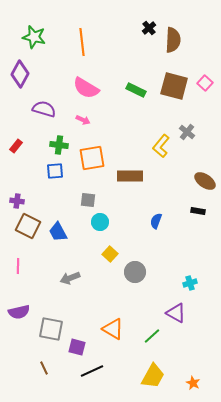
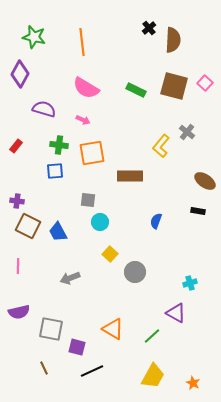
orange square at (92, 158): moved 5 px up
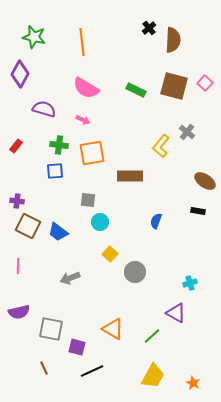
blue trapezoid at (58, 232): rotated 25 degrees counterclockwise
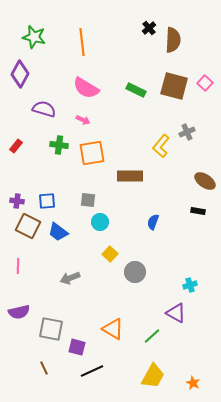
gray cross at (187, 132): rotated 28 degrees clockwise
blue square at (55, 171): moved 8 px left, 30 px down
blue semicircle at (156, 221): moved 3 px left, 1 px down
cyan cross at (190, 283): moved 2 px down
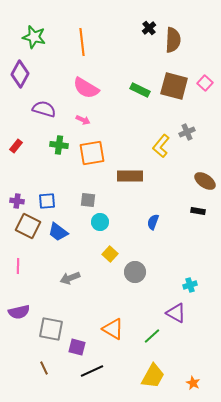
green rectangle at (136, 90): moved 4 px right
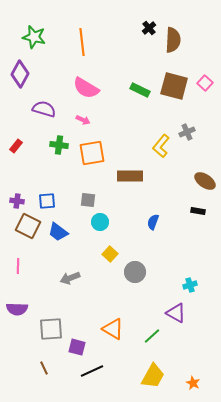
purple semicircle at (19, 312): moved 2 px left, 3 px up; rotated 15 degrees clockwise
gray square at (51, 329): rotated 15 degrees counterclockwise
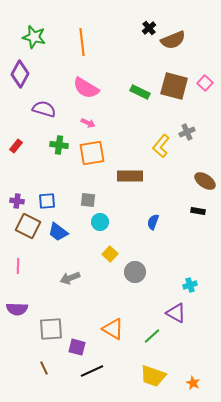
brown semicircle at (173, 40): rotated 65 degrees clockwise
green rectangle at (140, 90): moved 2 px down
pink arrow at (83, 120): moved 5 px right, 3 px down
yellow trapezoid at (153, 376): rotated 80 degrees clockwise
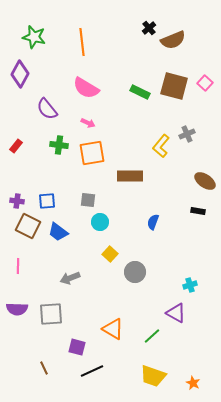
purple semicircle at (44, 109): moved 3 px right; rotated 145 degrees counterclockwise
gray cross at (187, 132): moved 2 px down
gray square at (51, 329): moved 15 px up
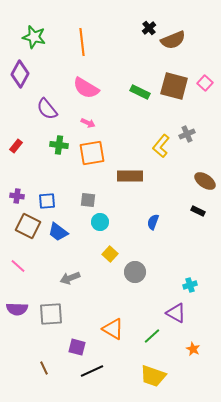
purple cross at (17, 201): moved 5 px up
black rectangle at (198, 211): rotated 16 degrees clockwise
pink line at (18, 266): rotated 49 degrees counterclockwise
orange star at (193, 383): moved 34 px up
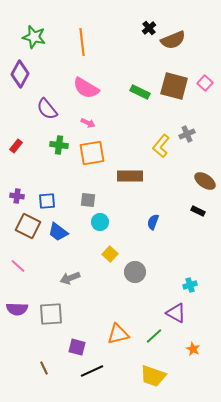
orange triangle at (113, 329): moved 5 px right, 5 px down; rotated 45 degrees counterclockwise
green line at (152, 336): moved 2 px right
